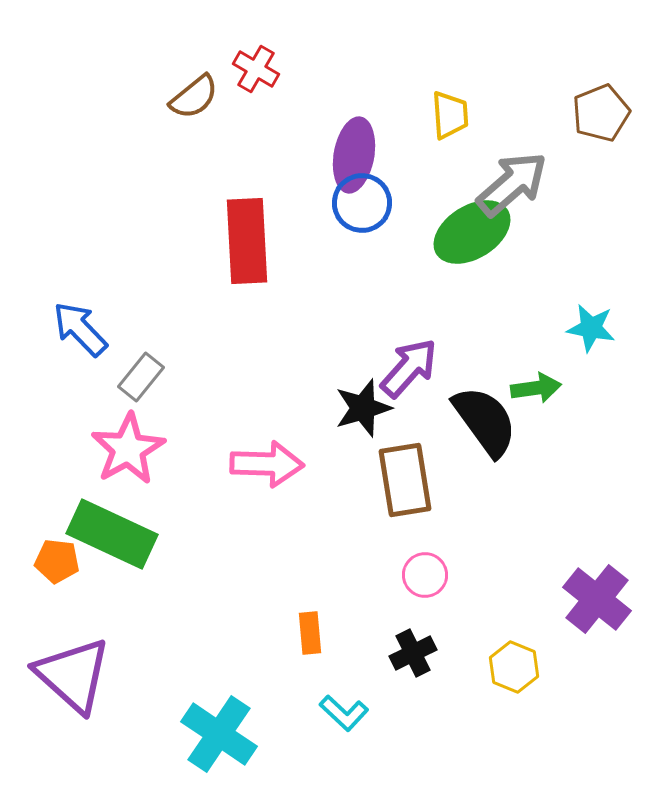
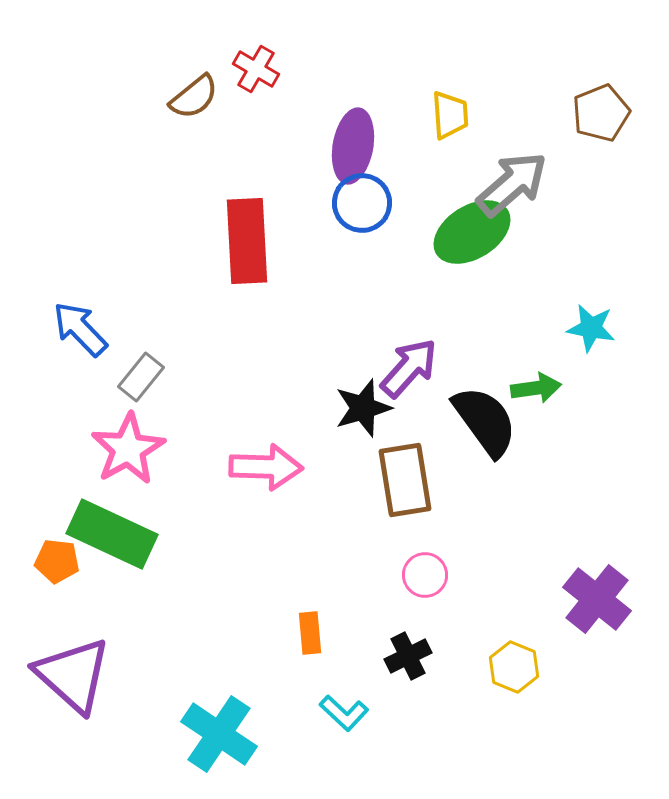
purple ellipse: moved 1 px left, 9 px up
pink arrow: moved 1 px left, 3 px down
black cross: moved 5 px left, 3 px down
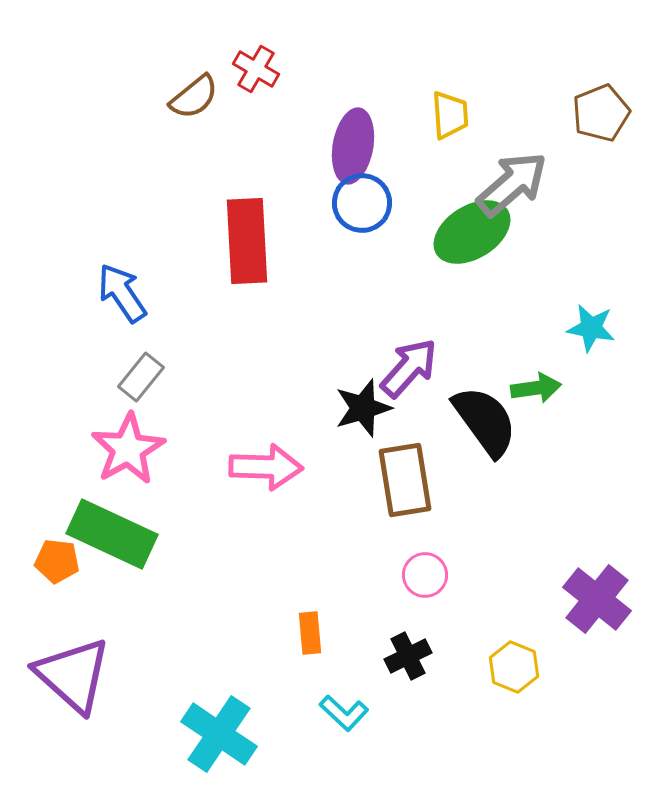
blue arrow: moved 42 px right, 36 px up; rotated 10 degrees clockwise
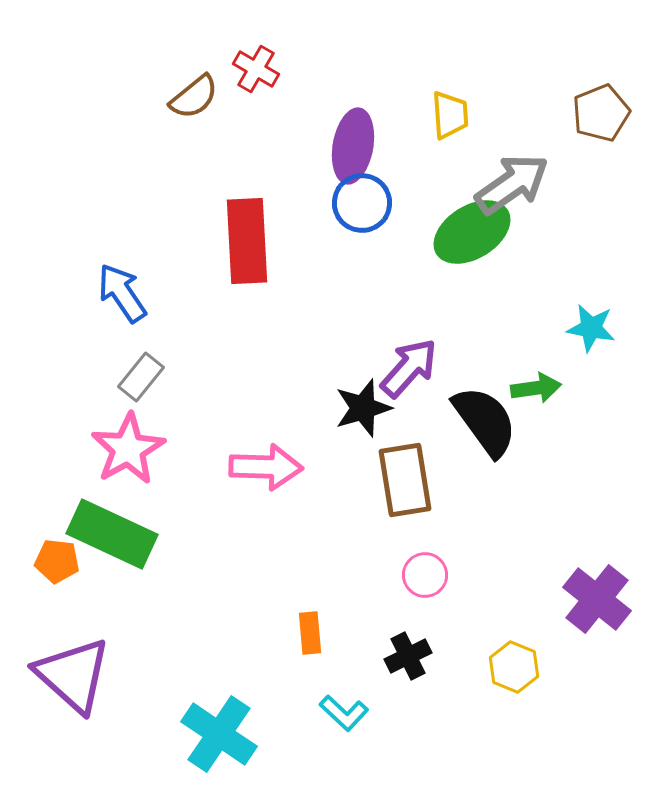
gray arrow: rotated 6 degrees clockwise
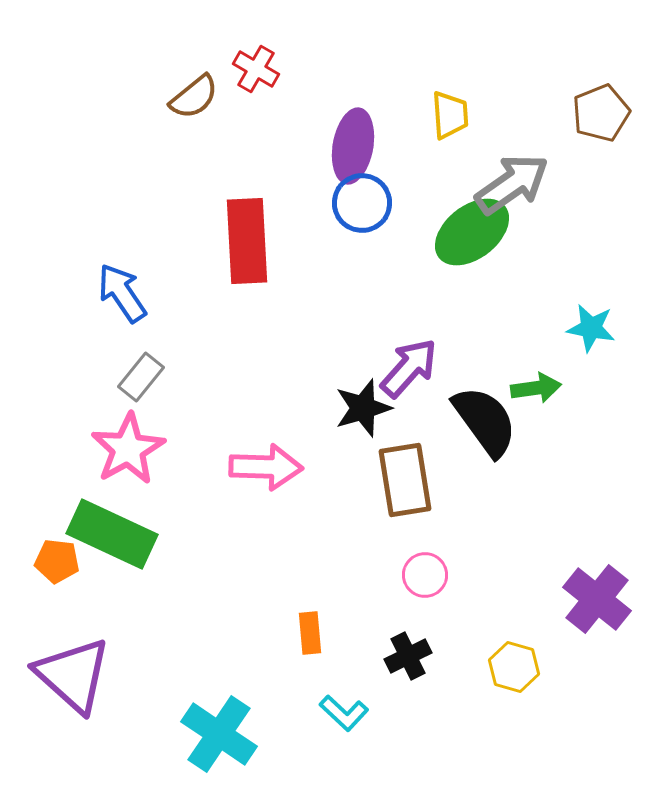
green ellipse: rotated 6 degrees counterclockwise
yellow hexagon: rotated 6 degrees counterclockwise
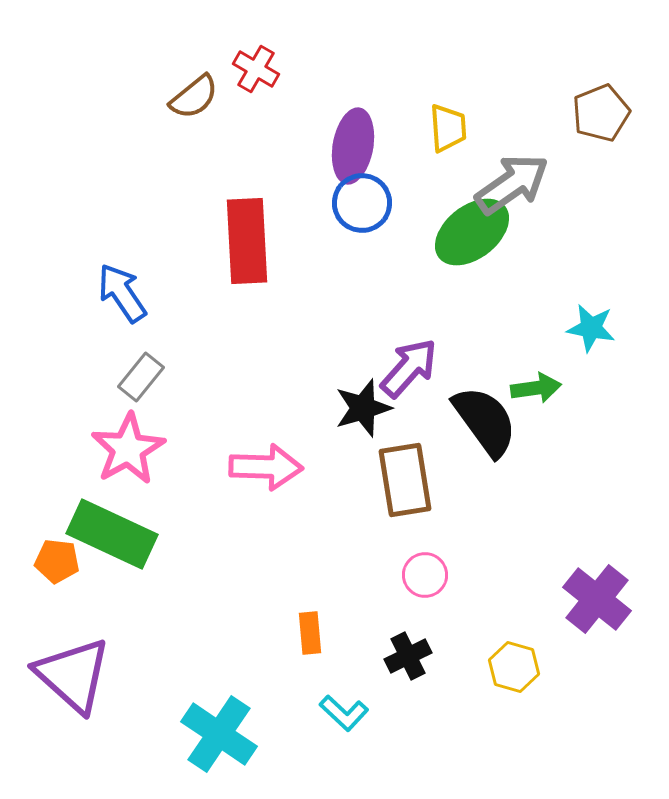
yellow trapezoid: moved 2 px left, 13 px down
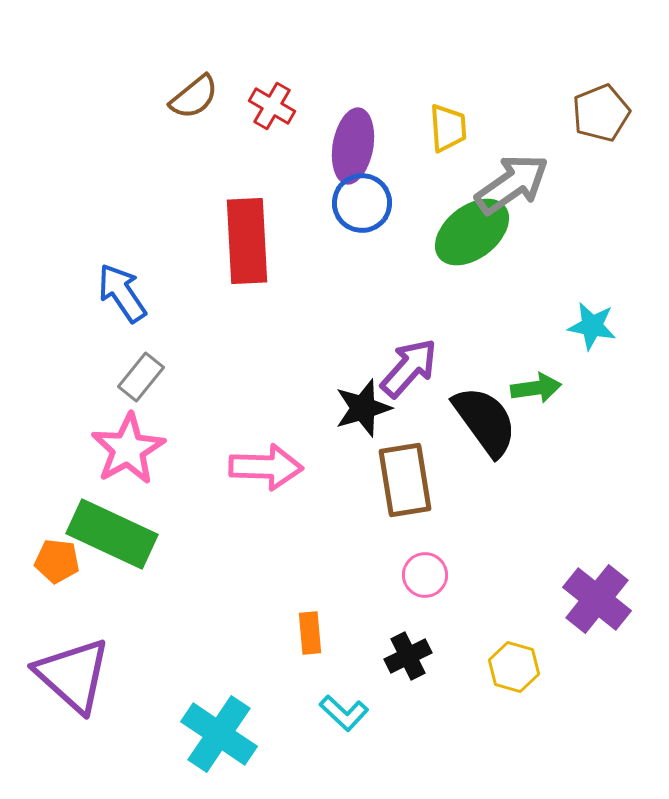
red cross: moved 16 px right, 37 px down
cyan star: moved 1 px right, 2 px up
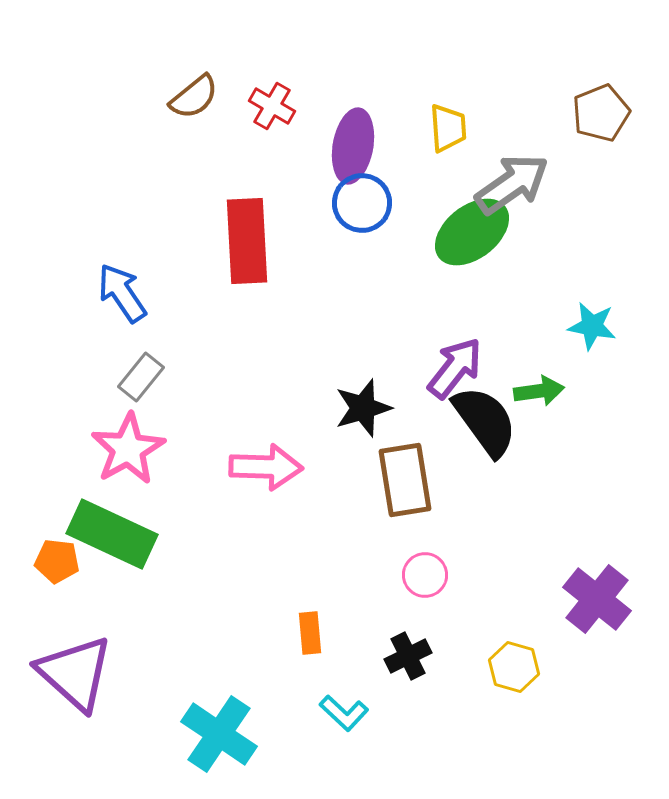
purple arrow: moved 46 px right; rotated 4 degrees counterclockwise
green arrow: moved 3 px right, 3 px down
purple triangle: moved 2 px right, 2 px up
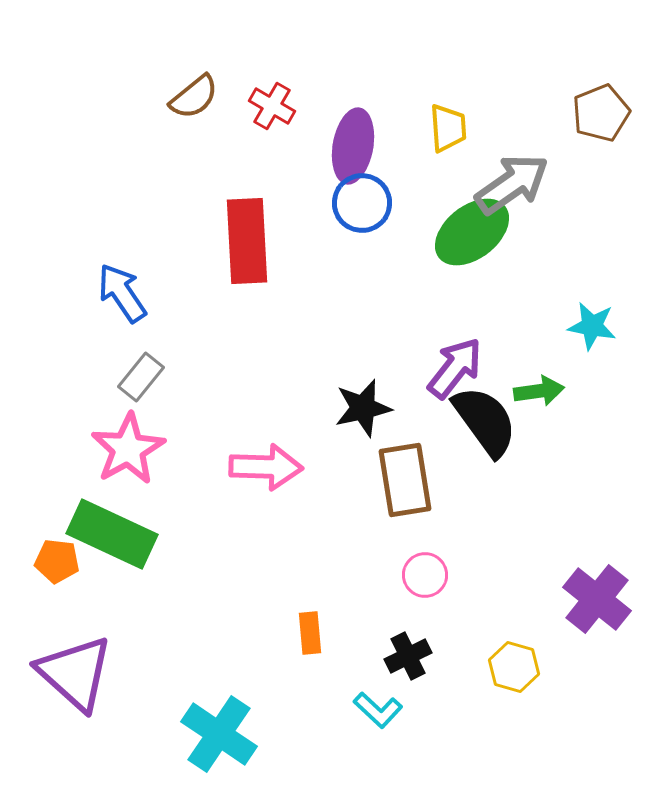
black star: rotated 4 degrees clockwise
cyan L-shape: moved 34 px right, 3 px up
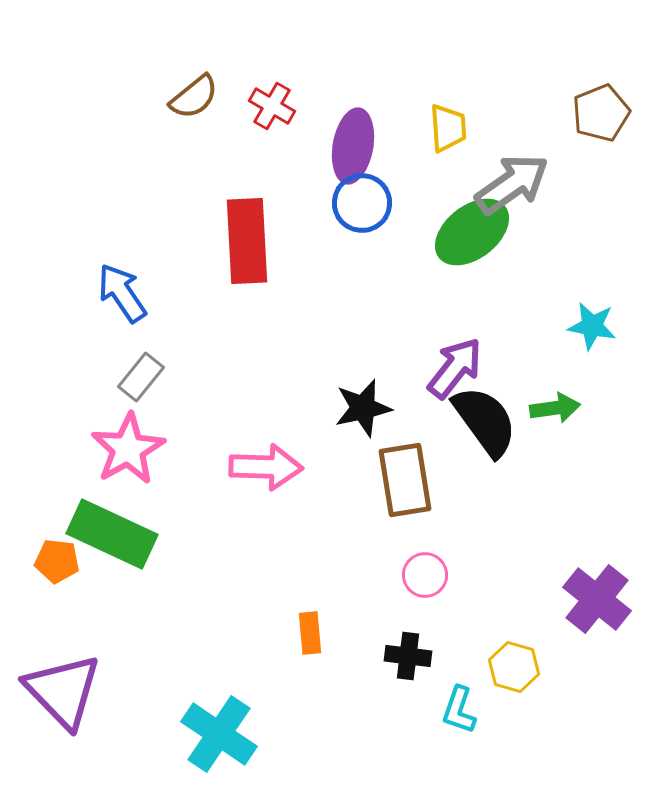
green arrow: moved 16 px right, 17 px down
black cross: rotated 33 degrees clockwise
purple triangle: moved 12 px left, 18 px down; rotated 4 degrees clockwise
cyan L-shape: moved 81 px right; rotated 66 degrees clockwise
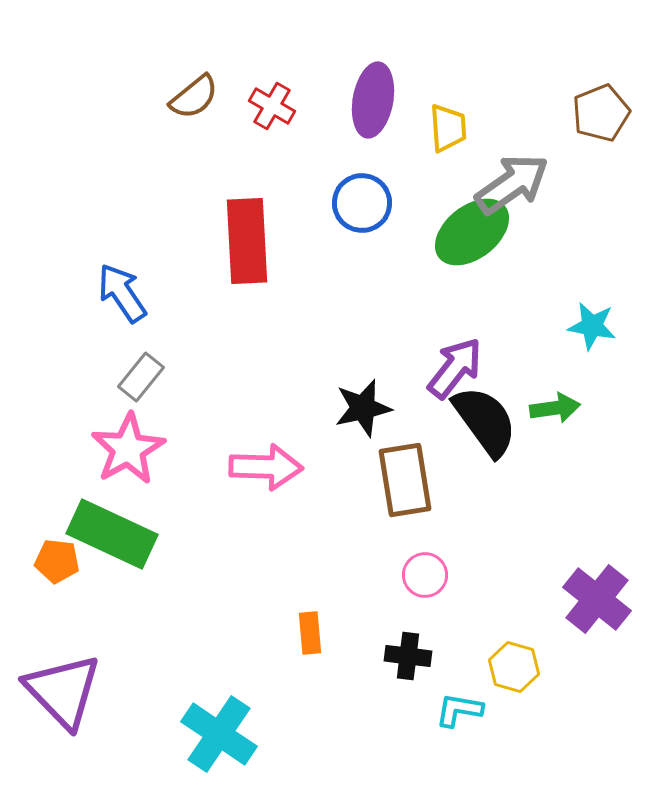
purple ellipse: moved 20 px right, 46 px up
cyan L-shape: rotated 81 degrees clockwise
